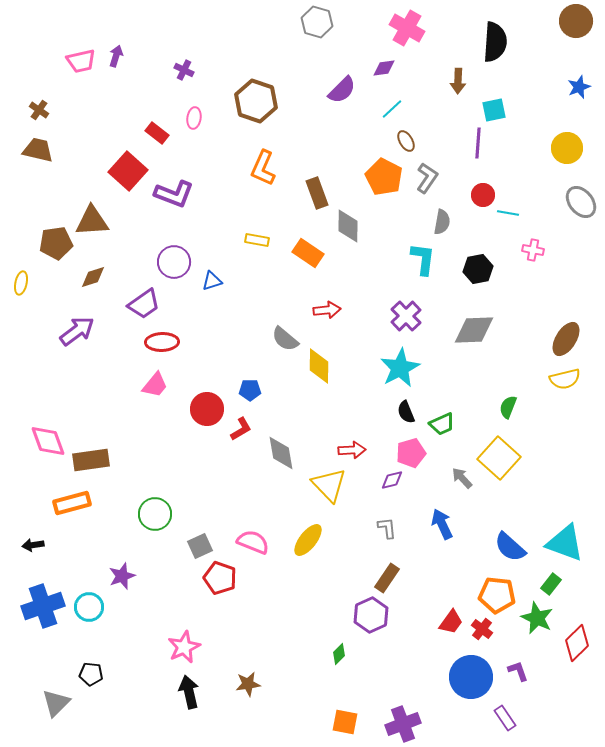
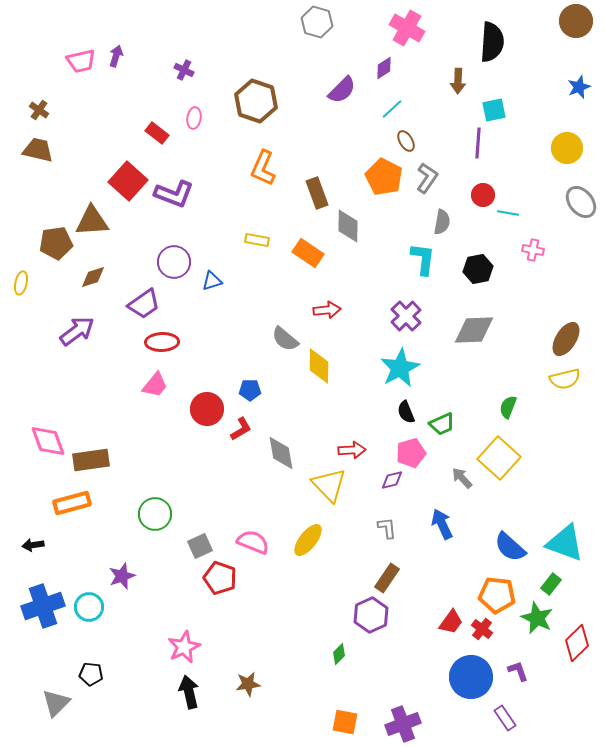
black semicircle at (495, 42): moved 3 px left
purple diamond at (384, 68): rotated 25 degrees counterclockwise
red square at (128, 171): moved 10 px down
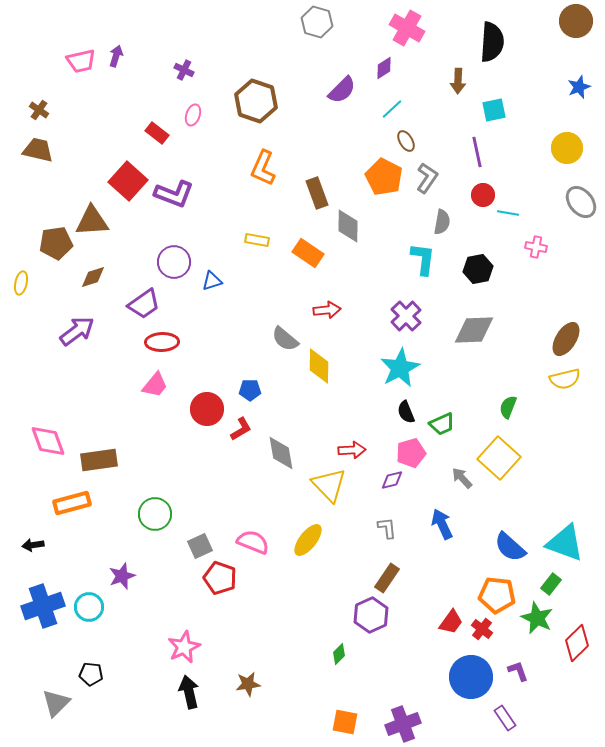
pink ellipse at (194, 118): moved 1 px left, 3 px up; rotated 10 degrees clockwise
purple line at (478, 143): moved 1 px left, 9 px down; rotated 16 degrees counterclockwise
pink cross at (533, 250): moved 3 px right, 3 px up
brown rectangle at (91, 460): moved 8 px right
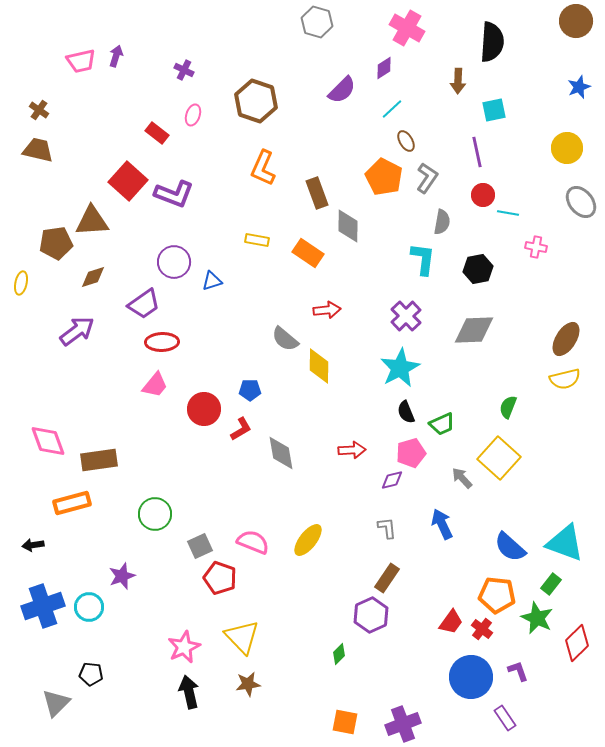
red circle at (207, 409): moved 3 px left
yellow triangle at (329, 485): moved 87 px left, 152 px down
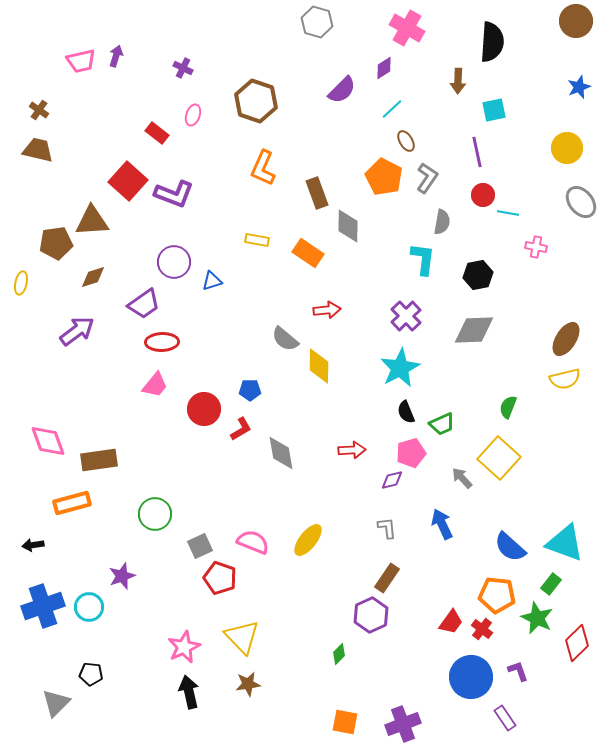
purple cross at (184, 70): moved 1 px left, 2 px up
black hexagon at (478, 269): moved 6 px down
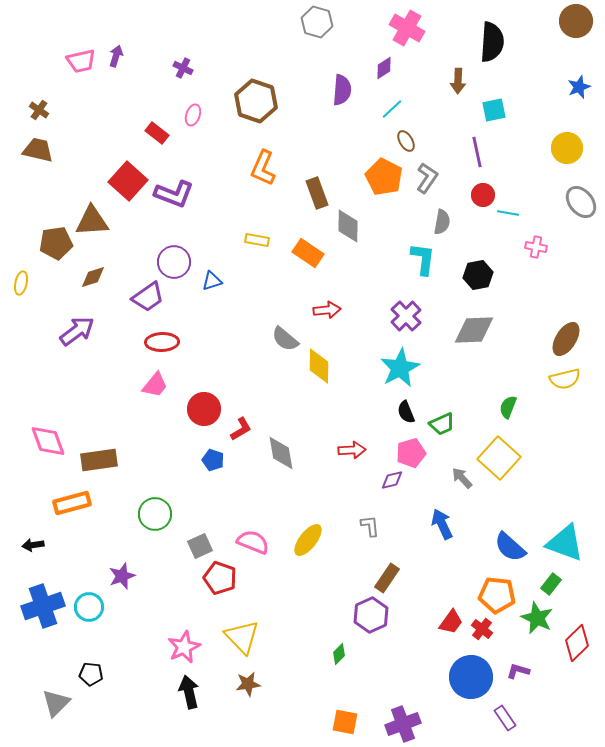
purple semicircle at (342, 90): rotated 40 degrees counterclockwise
purple trapezoid at (144, 304): moved 4 px right, 7 px up
blue pentagon at (250, 390): moved 37 px left, 70 px down; rotated 20 degrees clockwise
gray L-shape at (387, 528): moved 17 px left, 2 px up
purple L-shape at (518, 671): rotated 55 degrees counterclockwise
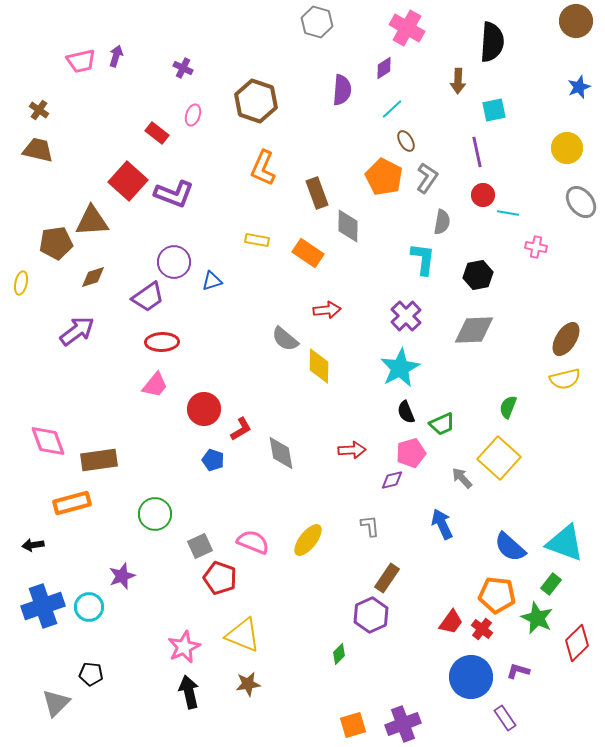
yellow triangle at (242, 637): moved 1 px right, 2 px up; rotated 24 degrees counterclockwise
orange square at (345, 722): moved 8 px right, 3 px down; rotated 28 degrees counterclockwise
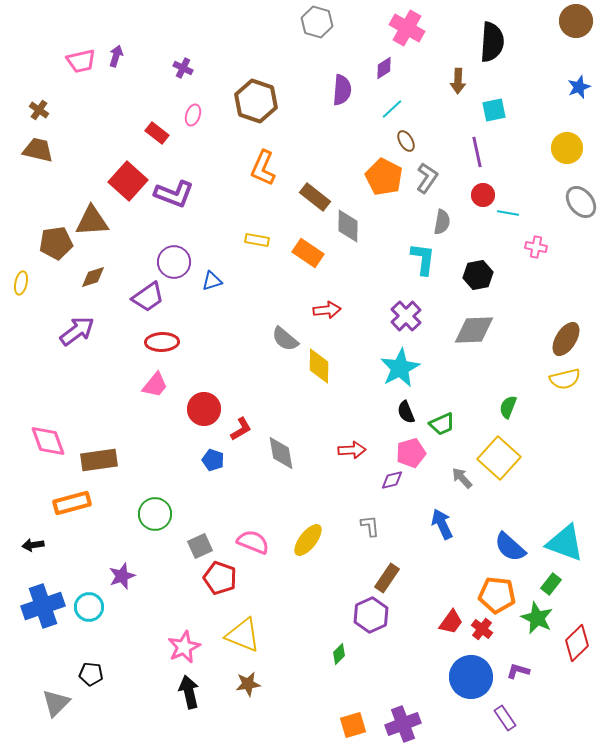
brown rectangle at (317, 193): moved 2 px left, 4 px down; rotated 32 degrees counterclockwise
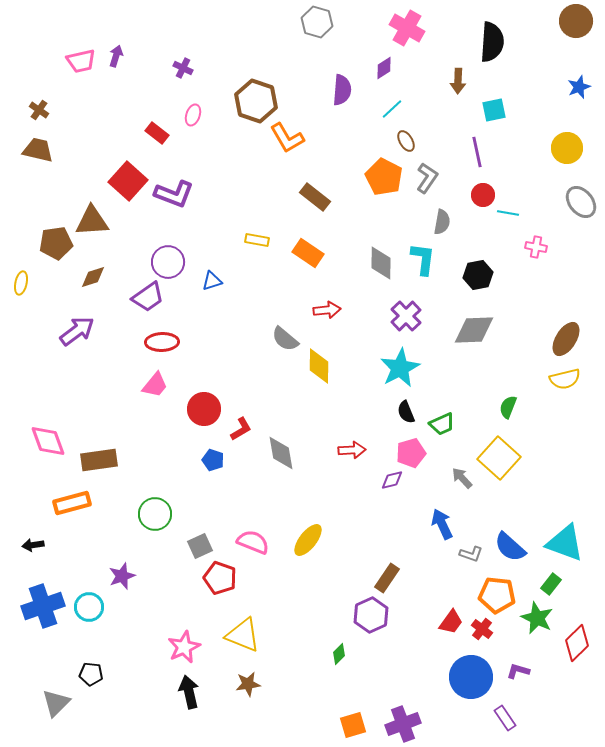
orange L-shape at (263, 168): moved 24 px right, 30 px up; rotated 54 degrees counterclockwise
gray diamond at (348, 226): moved 33 px right, 37 px down
purple circle at (174, 262): moved 6 px left
gray L-shape at (370, 526): moved 101 px right, 28 px down; rotated 115 degrees clockwise
